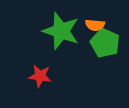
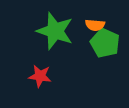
green star: moved 6 px left
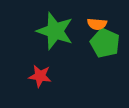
orange semicircle: moved 2 px right, 1 px up
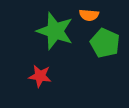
orange semicircle: moved 8 px left, 9 px up
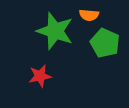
red star: rotated 20 degrees counterclockwise
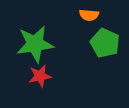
green star: moved 20 px left, 13 px down; rotated 27 degrees counterclockwise
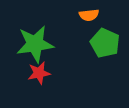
orange semicircle: rotated 12 degrees counterclockwise
red star: moved 1 px left, 3 px up
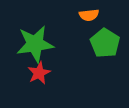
green pentagon: rotated 8 degrees clockwise
red star: rotated 15 degrees counterclockwise
